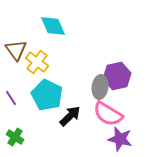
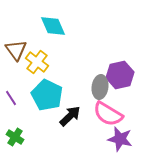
purple hexagon: moved 3 px right, 1 px up
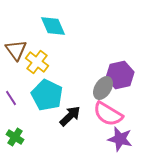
gray ellipse: moved 3 px right, 1 px down; rotated 25 degrees clockwise
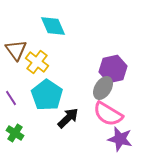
purple hexagon: moved 7 px left, 6 px up
cyan pentagon: rotated 8 degrees clockwise
black arrow: moved 2 px left, 2 px down
green cross: moved 4 px up
